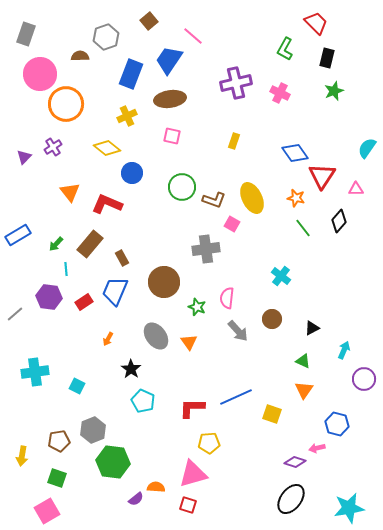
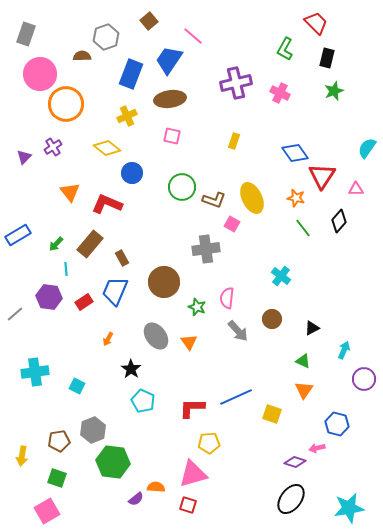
brown semicircle at (80, 56): moved 2 px right
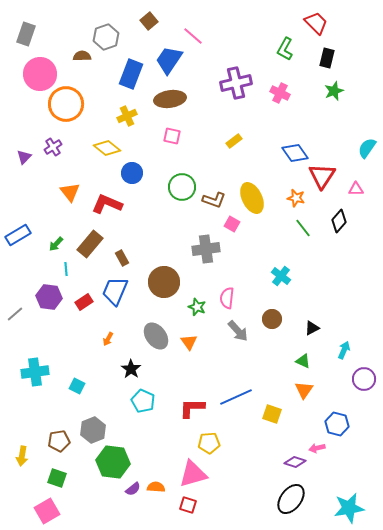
yellow rectangle at (234, 141): rotated 35 degrees clockwise
purple semicircle at (136, 499): moved 3 px left, 10 px up
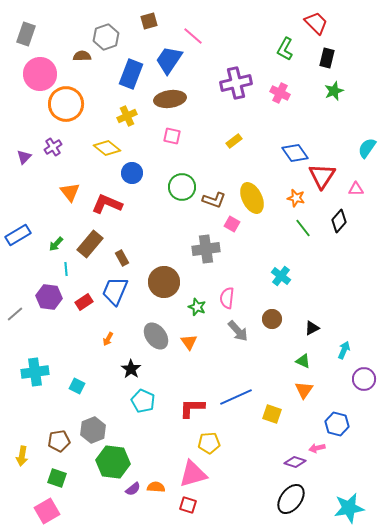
brown square at (149, 21): rotated 24 degrees clockwise
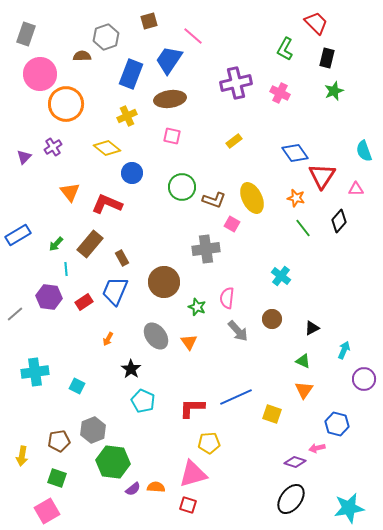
cyan semicircle at (367, 148): moved 3 px left, 3 px down; rotated 55 degrees counterclockwise
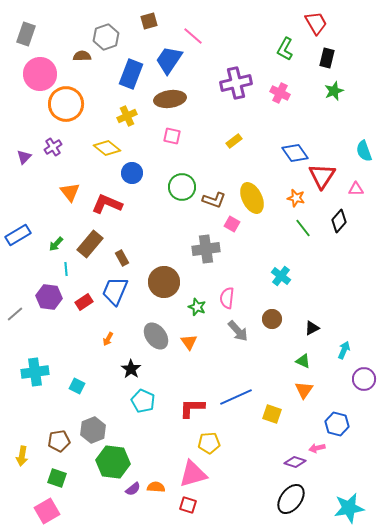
red trapezoid at (316, 23): rotated 15 degrees clockwise
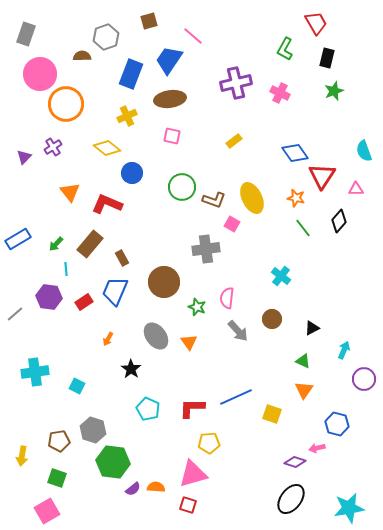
blue rectangle at (18, 235): moved 4 px down
cyan pentagon at (143, 401): moved 5 px right, 8 px down
gray hexagon at (93, 430): rotated 20 degrees counterclockwise
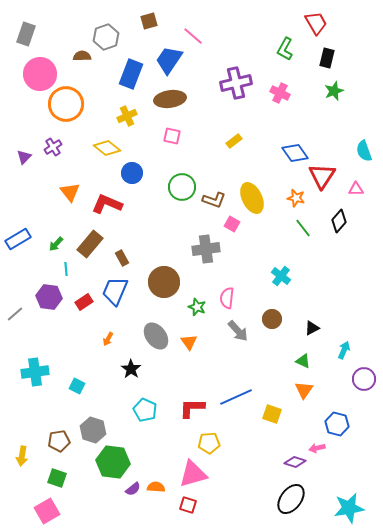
cyan pentagon at (148, 409): moved 3 px left, 1 px down
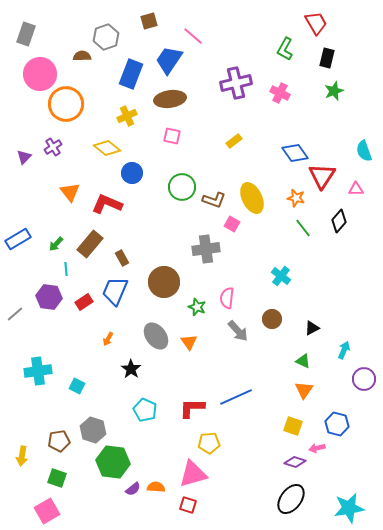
cyan cross at (35, 372): moved 3 px right, 1 px up
yellow square at (272, 414): moved 21 px right, 12 px down
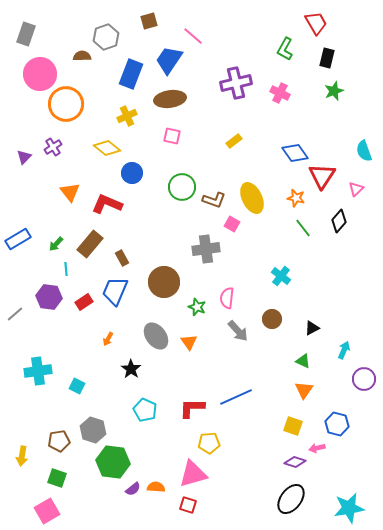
pink triangle at (356, 189): rotated 42 degrees counterclockwise
